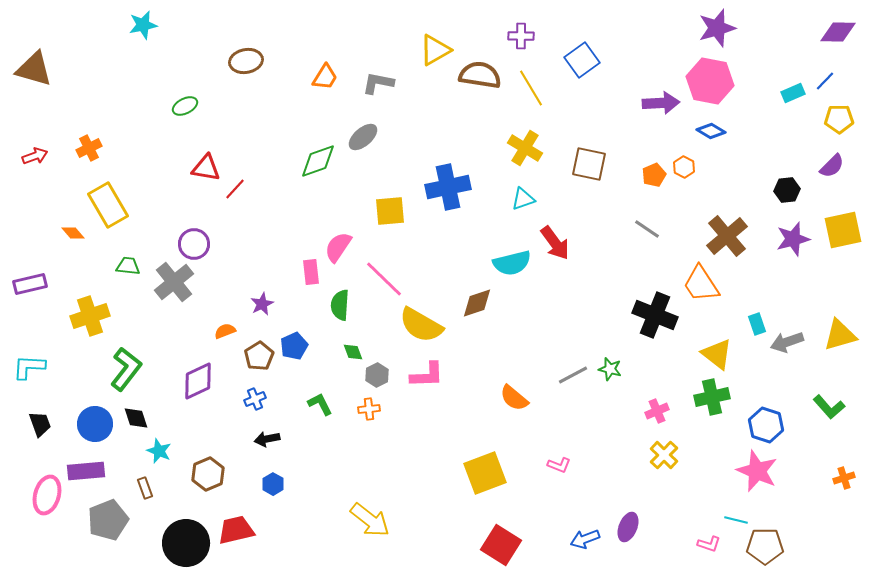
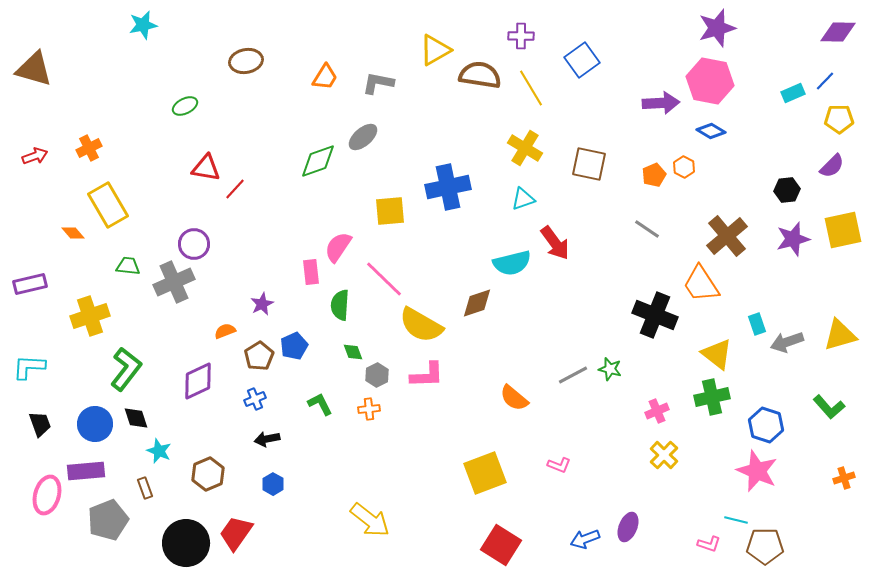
gray cross at (174, 282): rotated 15 degrees clockwise
red trapezoid at (236, 530): moved 3 px down; rotated 42 degrees counterclockwise
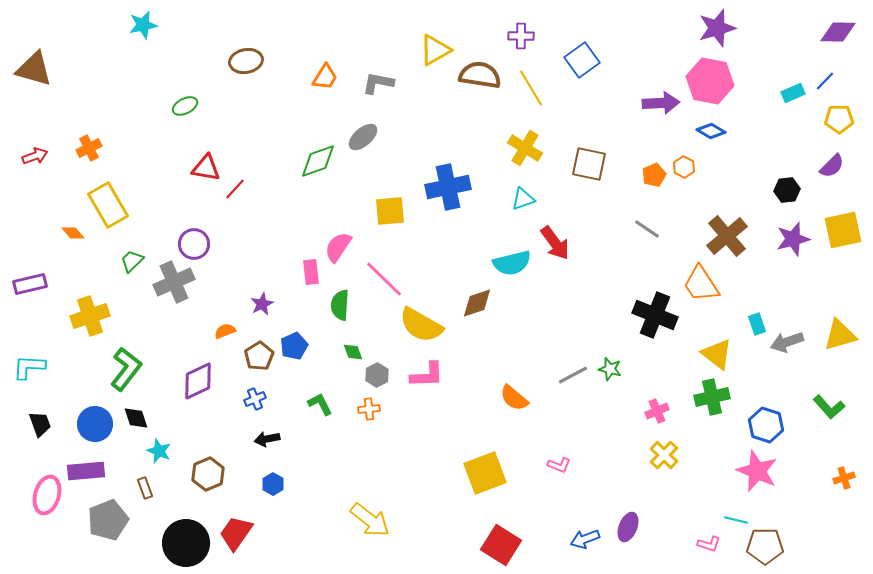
green trapezoid at (128, 266): moved 4 px right, 5 px up; rotated 50 degrees counterclockwise
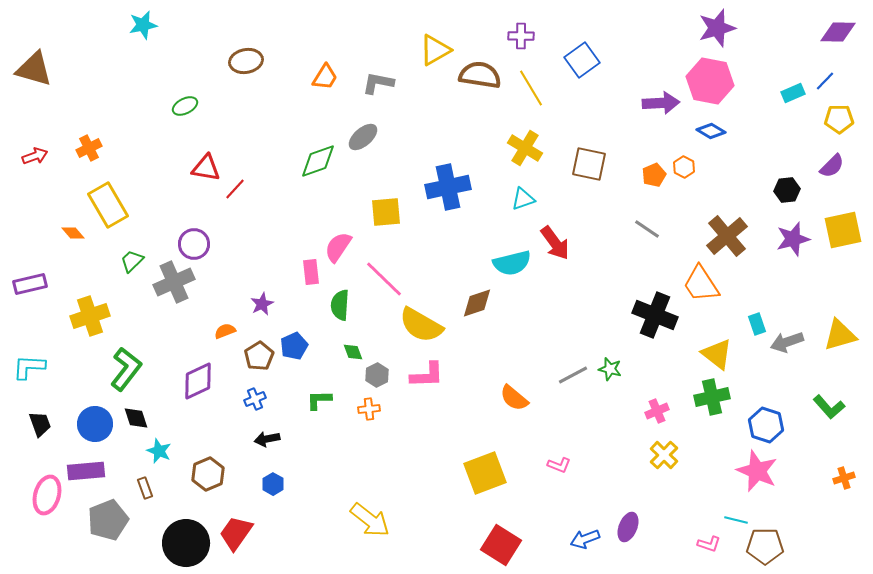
yellow square at (390, 211): moved 4 px left, 1 px down
green L-shape at (320, 404): moved 1 px left, 4 px up; rotated 64 degrees counterclockwise
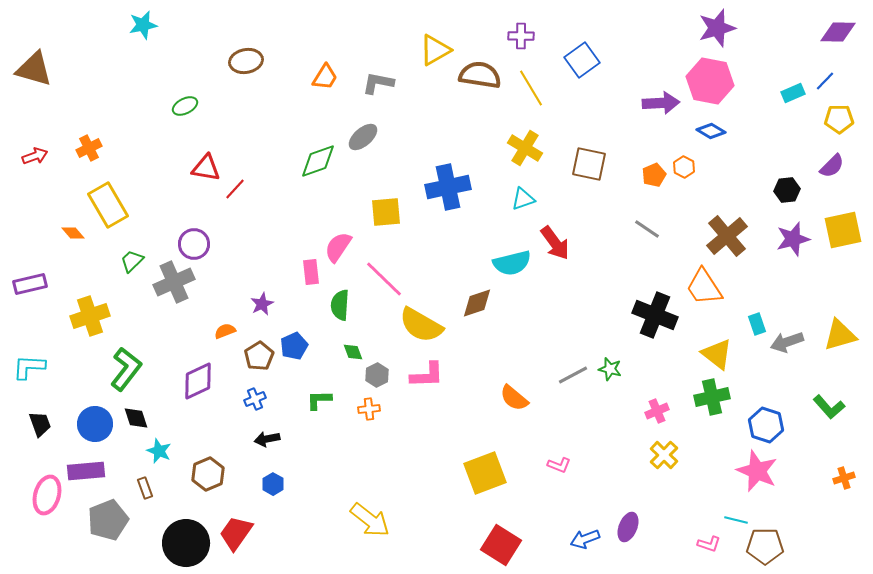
orange trapezoid at (701, 284): moved 3 px right, 3 px down
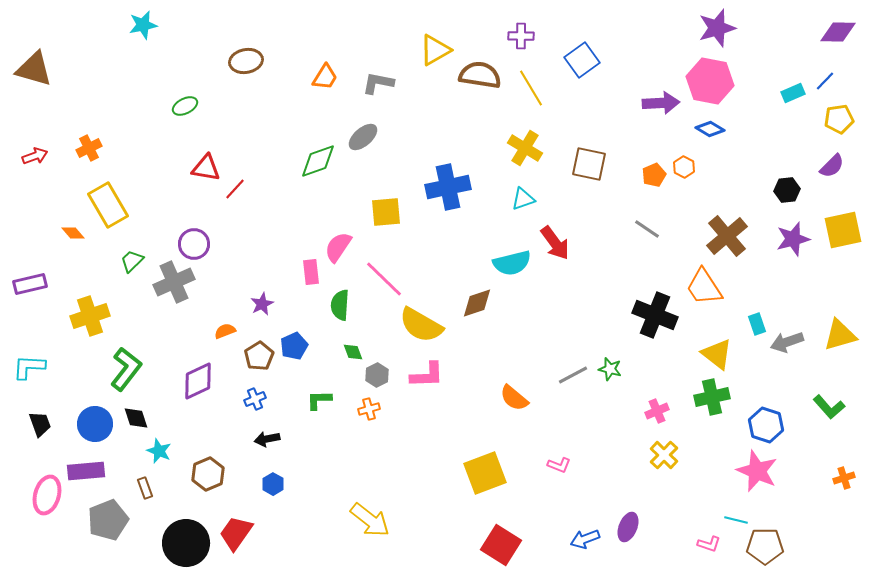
yellow pentagon at (839, 119): rotated 8 degrees counterclockwise
blue diamond at (711, 131): moved 1 px left, 2 px up
orange cross at (369, 409): rotated 10 degrees counterclockwise
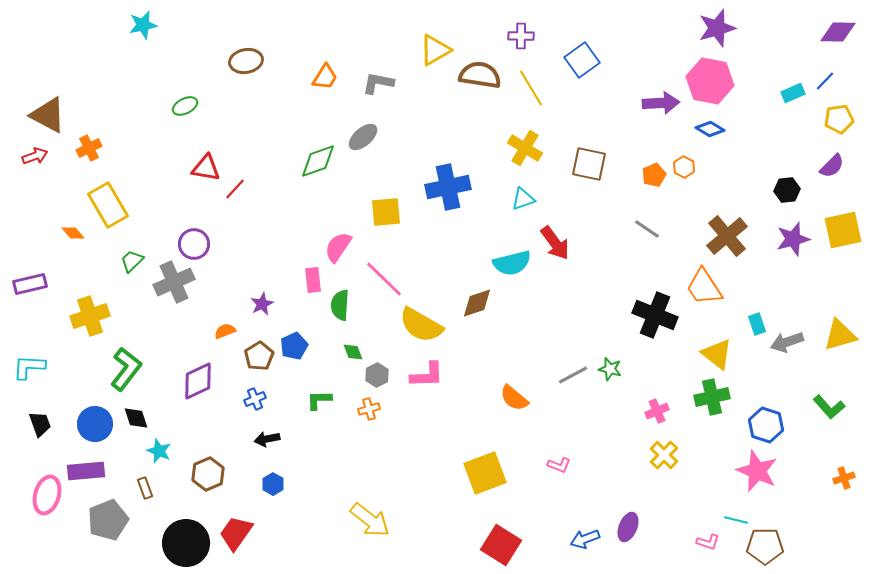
brown triangle at (34, 69): moved 14 px right, 46 px down; rotated 12 degrees clockwise
pink rectangle at (311, 272): moved 2 px right, 8 px down
pink L-shape at (709, 544): moved 1 px left, 2 px up
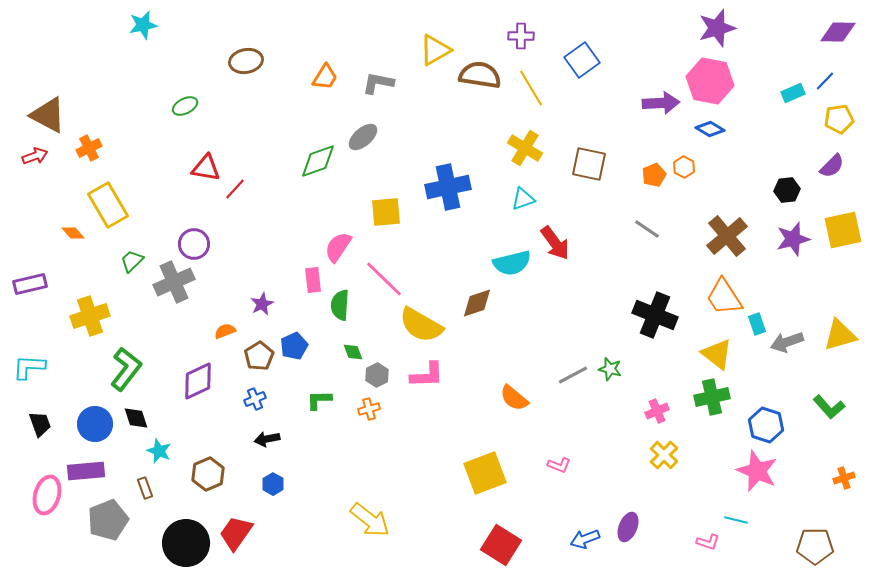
orange trapezoid at (704, 287): moved 20 px right, 10 px down
brown pentagon at (765, 546): moved 50 px right
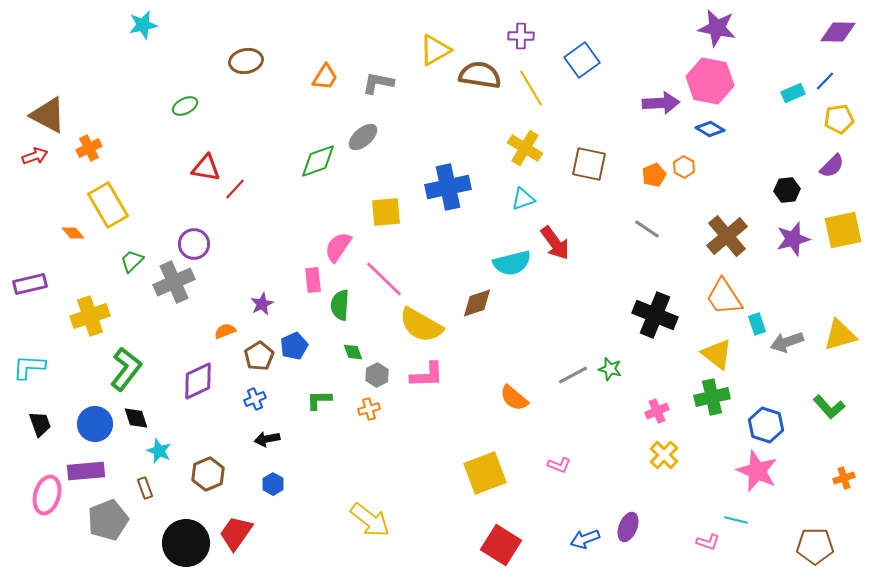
purple star at (717, 28): rotated 27 degrees clockwise
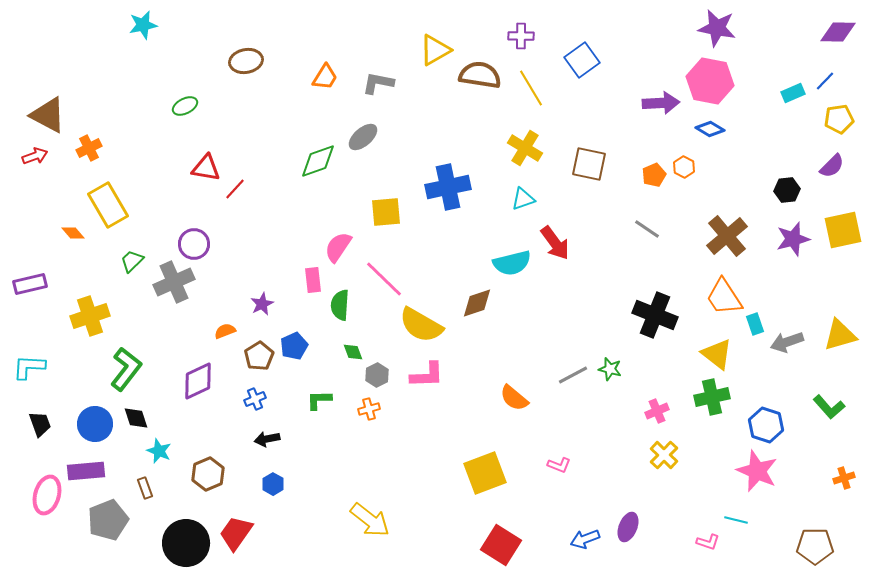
cyan rectangle at (757, 324): moved 2 px left
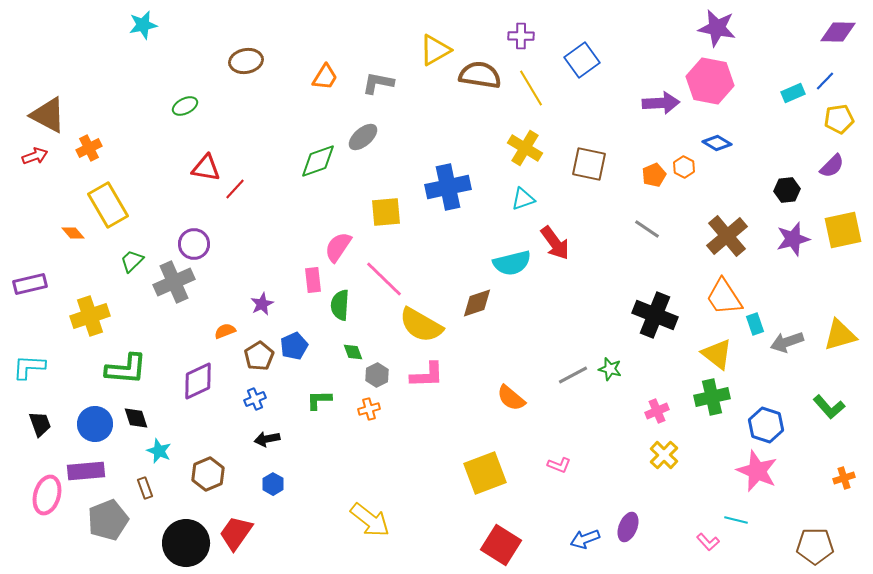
blue diamond at (710, 129): moved 7 px right, 14 px down
green L-shape at (126, 369): rotated 57 degrees clockwise
orange semicircle at (514, 398): moved 3 px left
pink L-shape at (708, 542): rotated 30 degrees clockwise
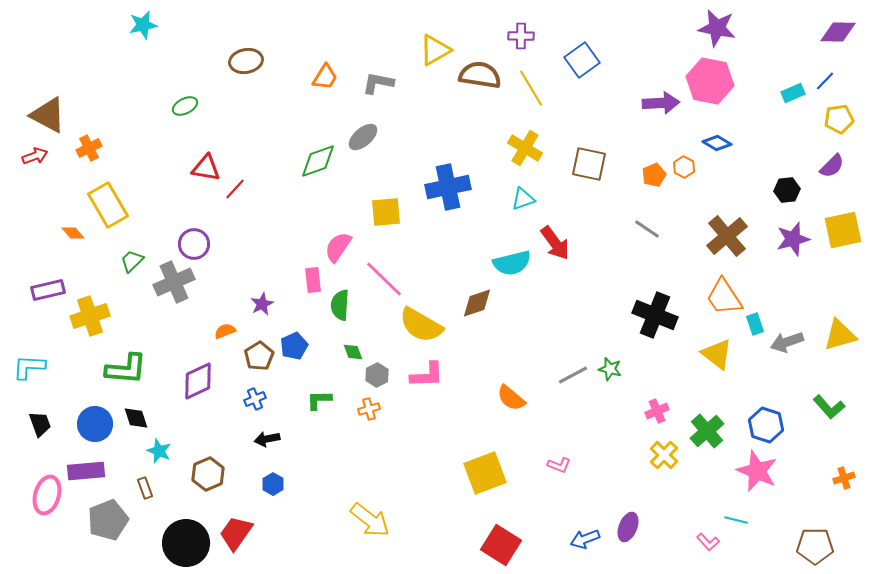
purple rectangle at (30, 284): moved 18 px right, 6 px down
green cross at (712, 397): moved 5 px left, 34 px down; rotated 28 degrees counterclockwise
